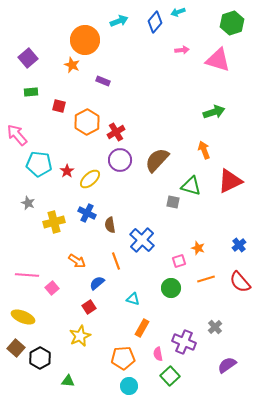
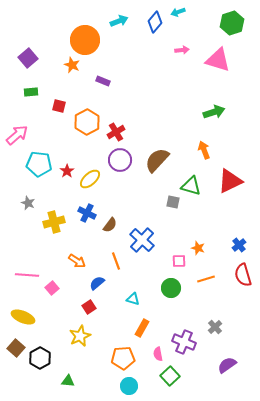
pink arrow at (17, 135): rotated 90 degrees clockwise
brown semicircle at (110, 225): rotated 133 degrees counterclockwise
pink square at (179, 261): rotated 16 degrees clockwise
red semicircle at (240, 282): moved 3 px right, 7 px up; rotated 25 degrees clockwise
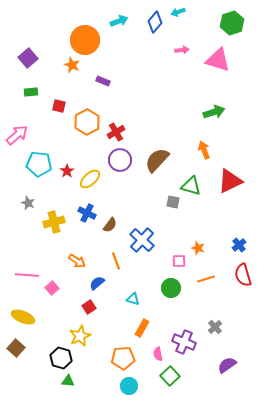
black hexagon at (40, 358): moved 21 px right; rotated 15 degrees counterclockwise
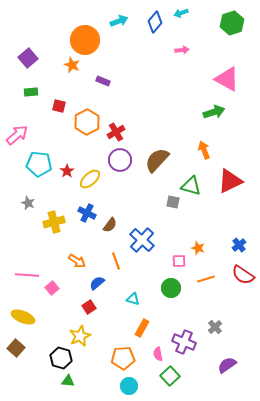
cyan arrow at (178, 12): moved 3 px right, 1 px down
pink triangle at (218, 60): moved 9 px right, 19 px down; rotated 12 degrees clockwise
red semicircle at (243, 275): rotated 40 degrees counterclockwise
